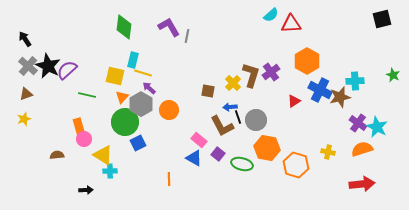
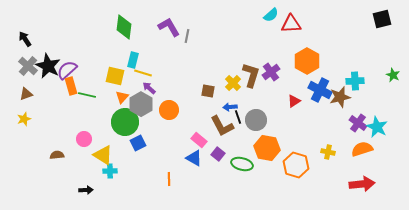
orange rectangle at (79, 127): moved 8 px left, 41 px up
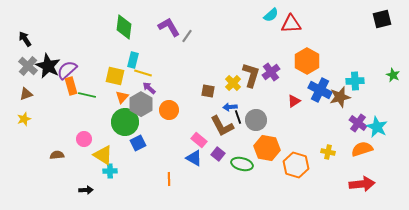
gray line at (187, 36): rotated 24 degrees clockwise
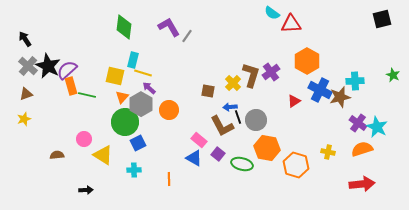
cyan semicircle at (271, 15): moved 1 px right, 2 px up; rotated 77 degrees clockwise
cyan cross at (110, 171): moved 24 px right, 1 px up
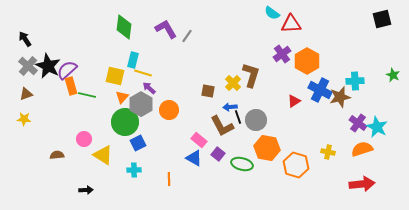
purple L-shape at (169, 27): moved 3 px left, 2 px down
purple cross at (271, 72): moved 11 px right, 18 px up
yellow star at (24, 119): rotated 24 degrees clockwise
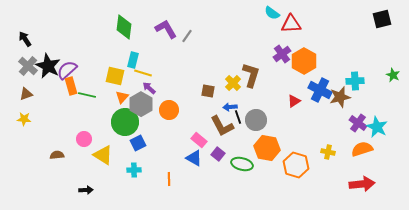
orange hexagon at (307, 61): moved 3 px left
